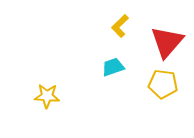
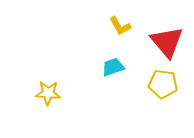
yellow L-shape: rotated 75 degrees counterclockwise
red triangle: rotated 21 degrees counterclockwise
yellow star: moved 1 px right, 3 px up
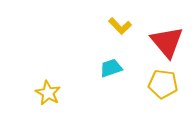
yellow L-shape: rotated 15 degrees counterclockwise
cyan trapezoid: moved 2 px left, 1 px down
yellow star: rotated 25 degrees clockwise
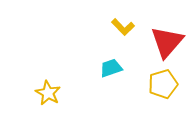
yellow L-shape: moved 3 px right, 1 px down
red triangle: rotated 21 degrees clockwise
yellow pentagon: rotated 24 degrees counterclockwise
